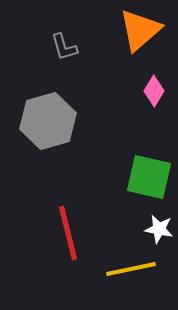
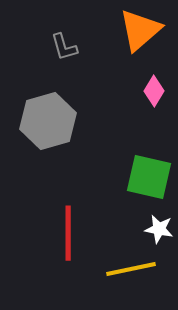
red line: rotated 14 degrees clockwise
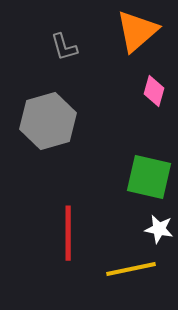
orange triangle: moved 3 px left, 1 px down
pink diamond: rotated 16 degrees counterclockwise
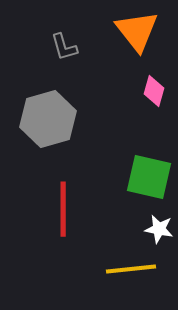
orange triangle: rotated 27 degrees counterclockwise
gray hexagon: moved 2 px up
red line: moved 5 px left, 24 px up
yellow line: rotated 6 degrees clockwise
